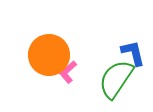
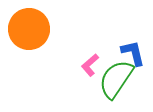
orange circle: moved 20 px left, 26 px up
pink L-shape: moved 22 px right, 7 px up
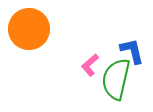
blue L-shape: moved 1 px left, 2 px up
green semicircle: rotated 21 degrees counterclockwise
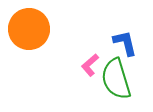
blue L-shape: moved 7 px left, 8 px up
green semicircle: rotated 30 degrees counterclockwise
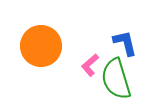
orange circle: moved 12 px right, 17 px down
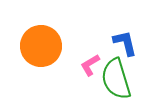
pink L-shape: rotated 10 degrees clockwise
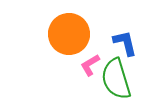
orange circle: moved 28 px right, 12 px up
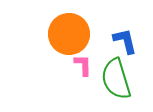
blue L-shape: moved 2 px up
pink L-shape: moved 7 px left; rotated 120 degrees clockwise
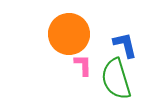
blue L-shape: moved 4 px down
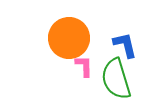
orange circle: moved 4 px down
pink L-shape: moved 1 px right, 1 px down
